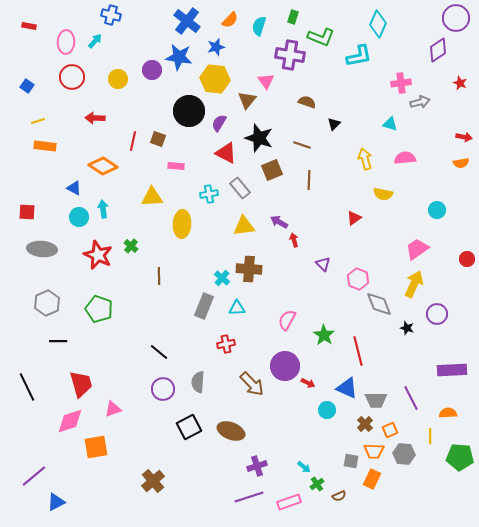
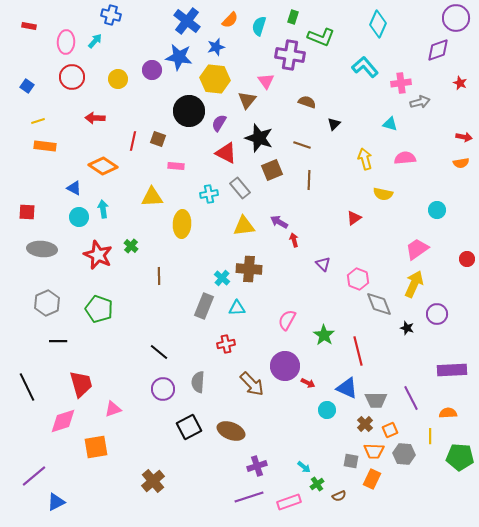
purple diamond at (438, 50): rotated 15 degrees clockwise
cyan L-shape at (359, 56): moved 6 px right, 11 px down; rotated 120 degrees counterclockwise
pink diamond at (70, 421): moved 7 px left
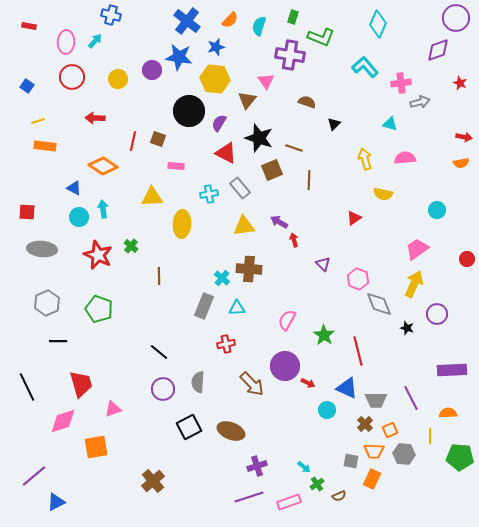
brown line at (302, 145): moved 8 px left, 3 px down
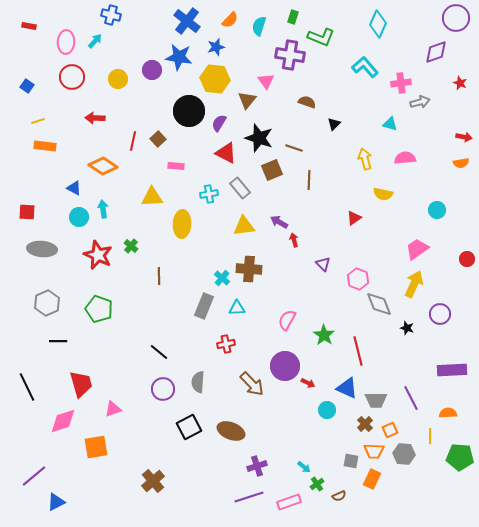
purple diamond at (438, 50): moved 2 px left, 2 px down
brown square at (158, 139): rotated 28 degrees clockwise
purple circle at (437, 314): moved 3 px right
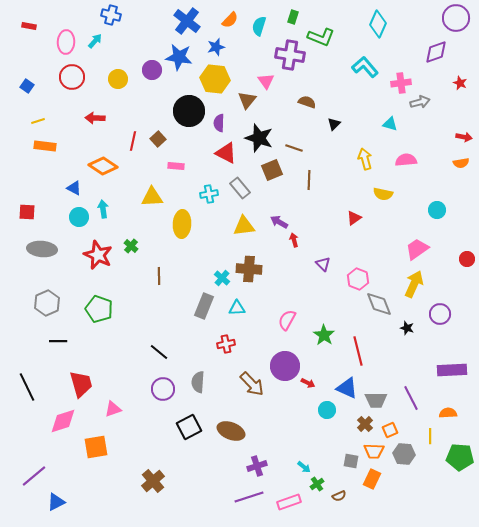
purple semicircle at (219, 123): rotated 30 degrees counterclockwise
pink semicircle at (405, 158): moved 1 px right, 2 px down
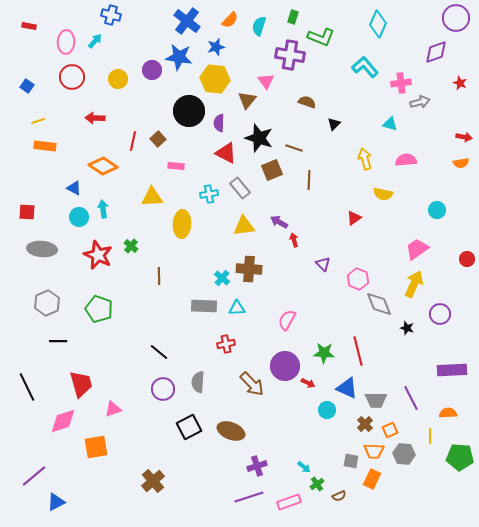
gray rectangle at (204, 306): rotated 70 degrees clockwise
green star at (324, 335): moved 18 px down; rotated 30 degrees counterclockwise
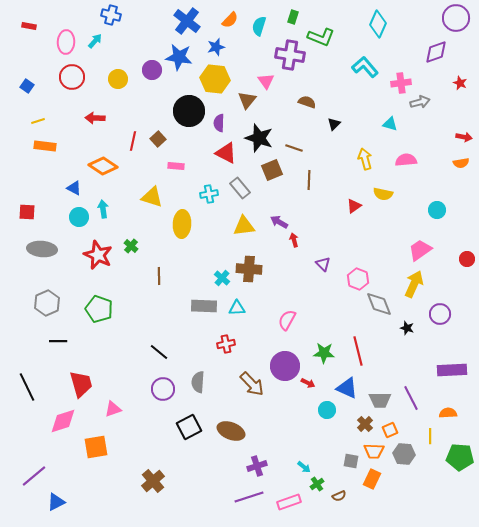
yellow triangle at (152, 197): rotated 20 degrees clockwise
red triangle at (354, 218): moved 12 px up
pink trapezoid at (417, 249): moved 3 px right, 1 px down
gray trapezoid at (376, 400): moved 4 px right
